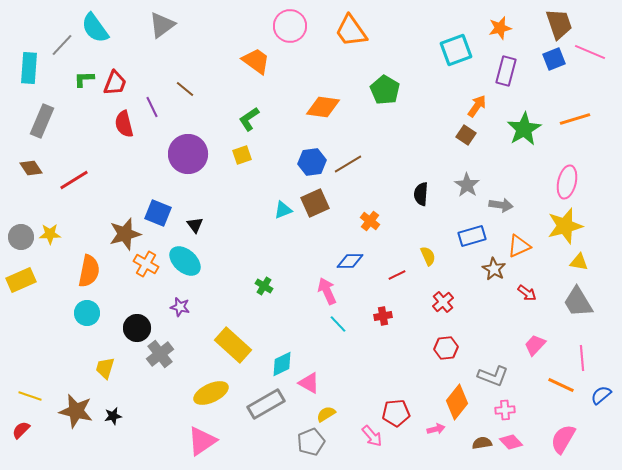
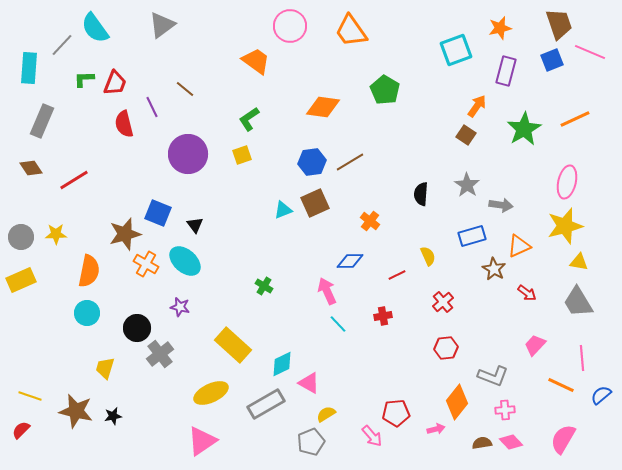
blue square at (554, 59): moved 2 px left, 1 px down
orange line at (575, 119): rotated 8 degrees counterclockwise
brown line at (348, 164): moved 2 px right, 2 px up
yellow star at (50, 234): moved 6 px right
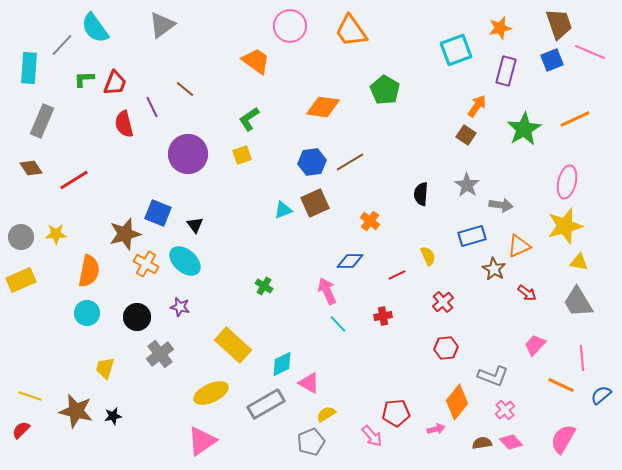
black circle at (137, 328): moved 11 px up
pink cross at (505, 410): rotated 36 degrees counterclockwise
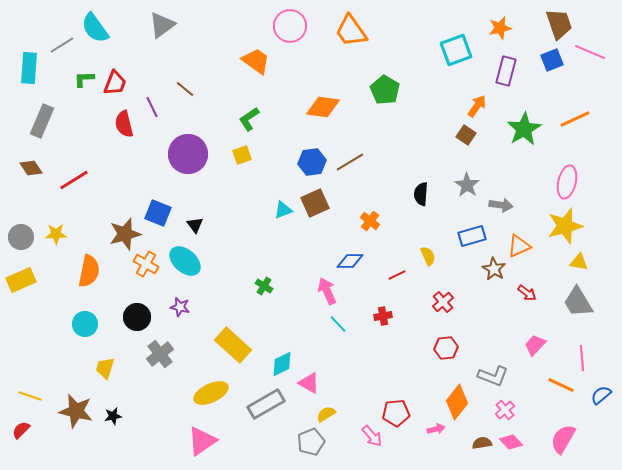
gray line at (62, 45): rotated 15 degrees clockwise
cyan circle at (87, 313): moved 2 px left, 11 px down
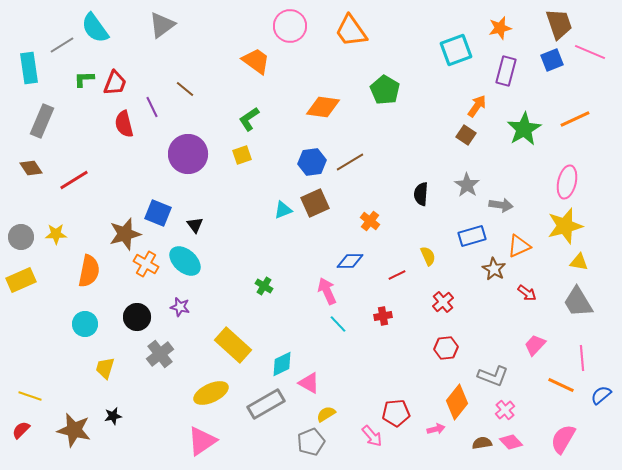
cyan rectangle at (29, 68): rotated 12 degrees counterclockwise
brown star at (76, 411): moved 2 px left, 19 px down
